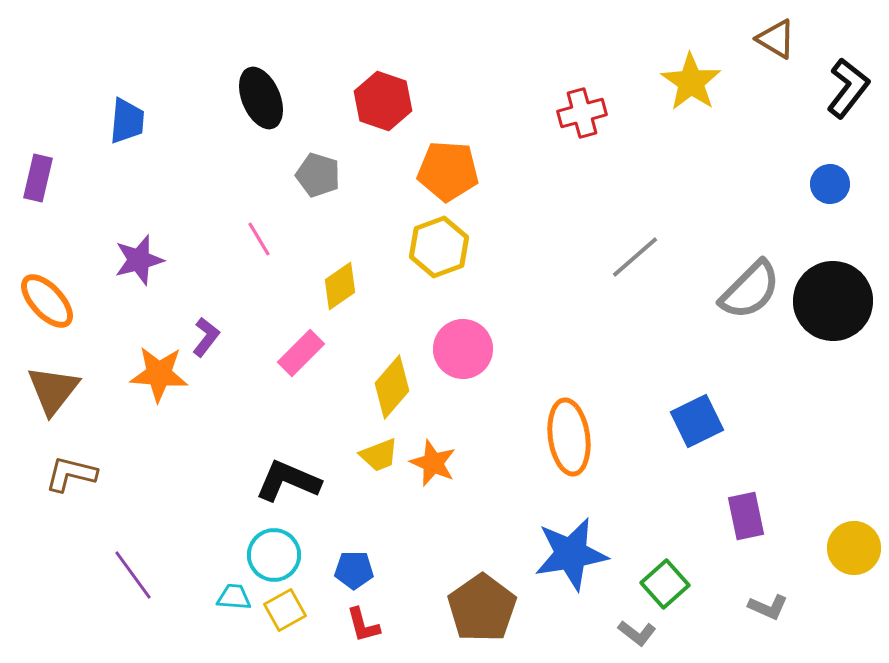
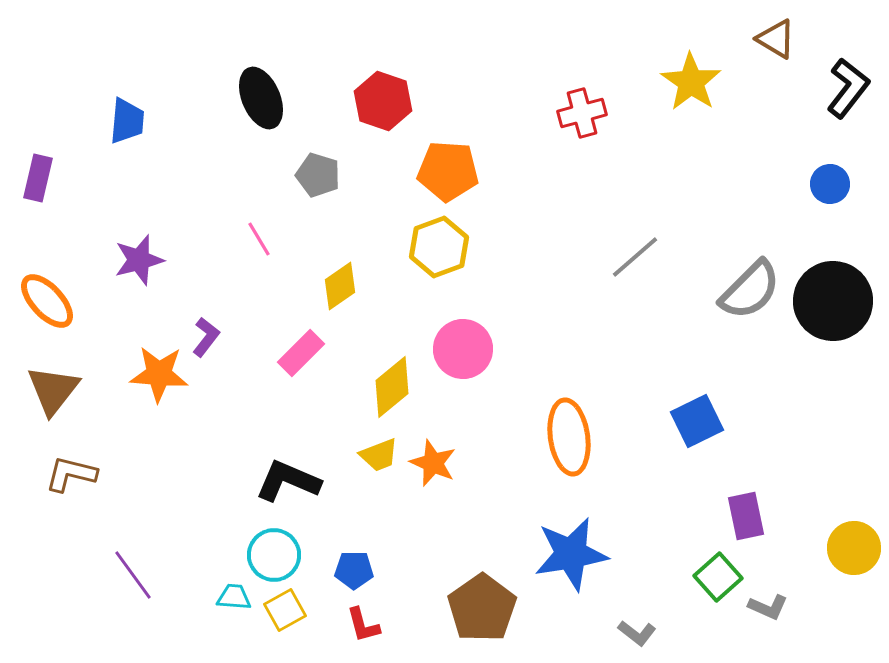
yellow diamond at (392, 387): rotated 10 degrees clockwise
green square at (665, 584): moved 53 px right, 7 px up
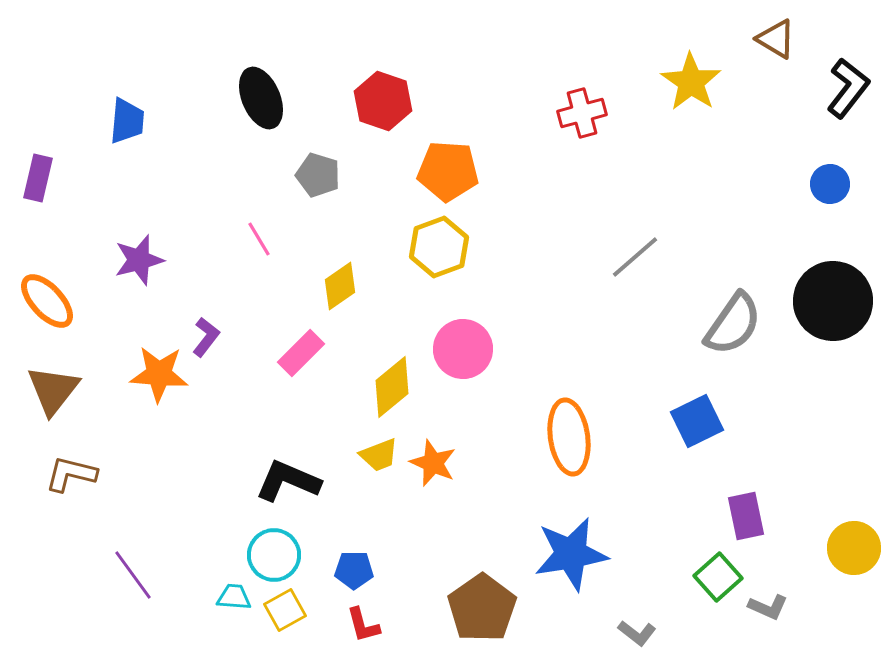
gray semicircle at (750, 290): moved 17 px left, 34 px down; rotated 10 degrees counterclockwise
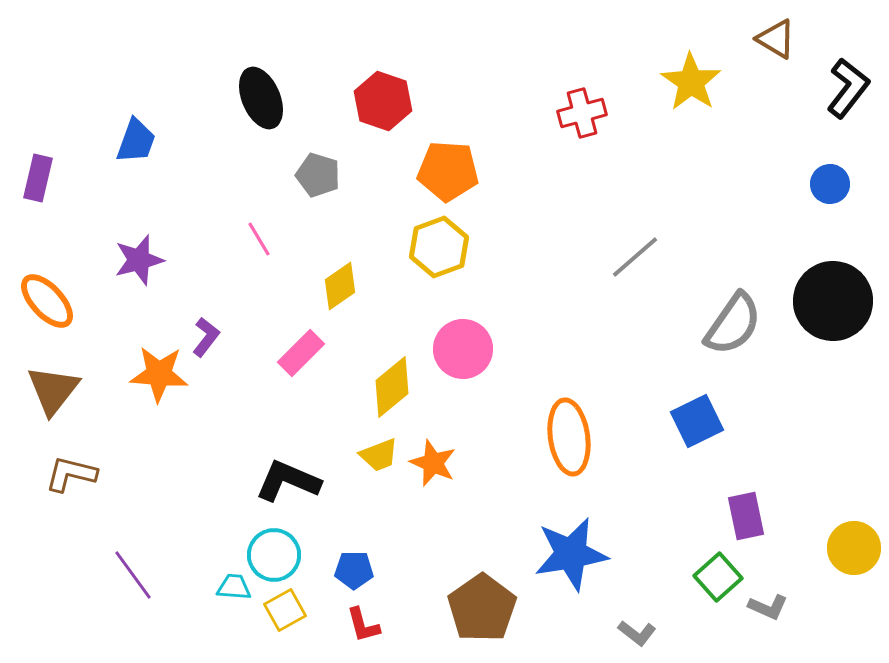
blue trapezoid at (127, 121): moved 9 px right, 20 px down; rotated 15 degrees clockwise
cyan trapezoid at (234, 597): moved 10 px up
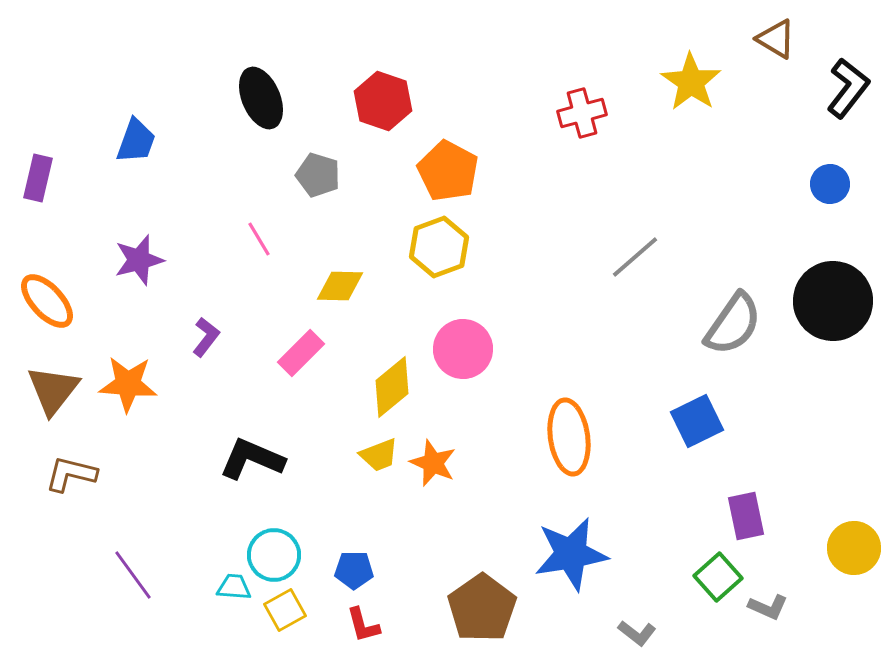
orange pentagon at (448, 171): rotated 24 degrees clockwise
yellow diamond at (340, 286): rotated 36 degrees clockwise
orange star at (159, 374): moved 31 px left, 10 px down
black L-shape at (288, 481): moved 36 px left, 22 px up
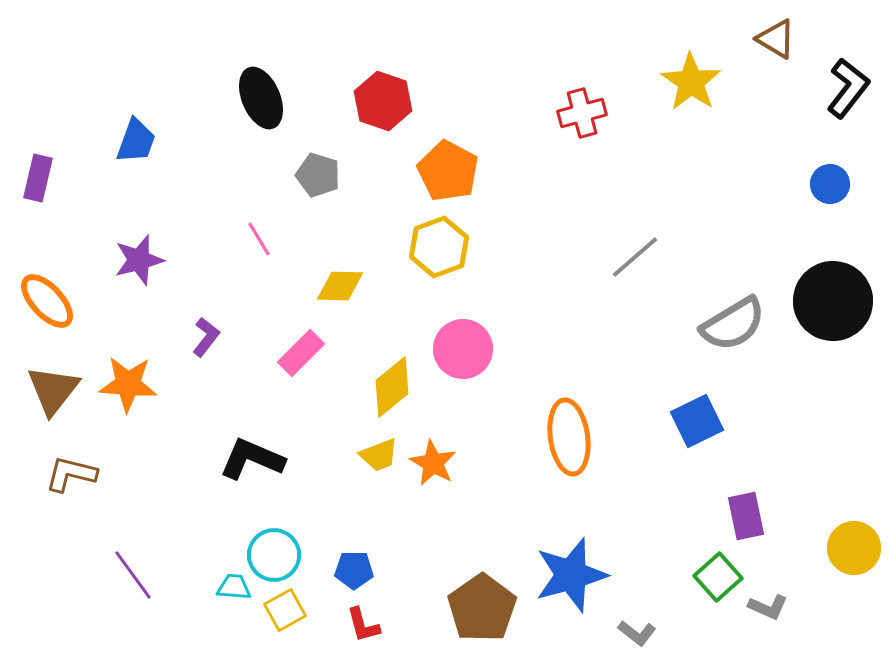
gray semicircle at (733, 324): rotated 24 degrees clockwise
orange star at (433, 463): rotated 6 degrees clockwise
blue star at (571, 554): moved 21 px down; rotated 6 degrees counterclockwise
